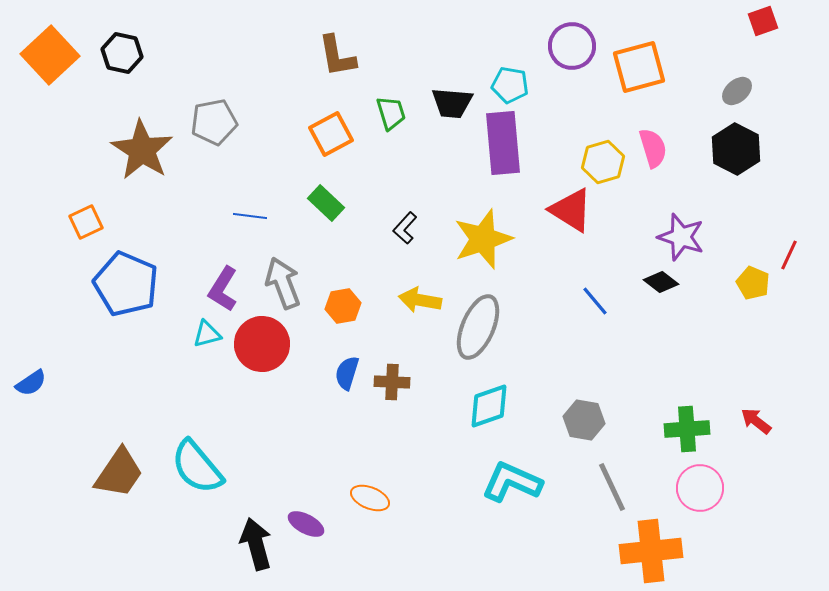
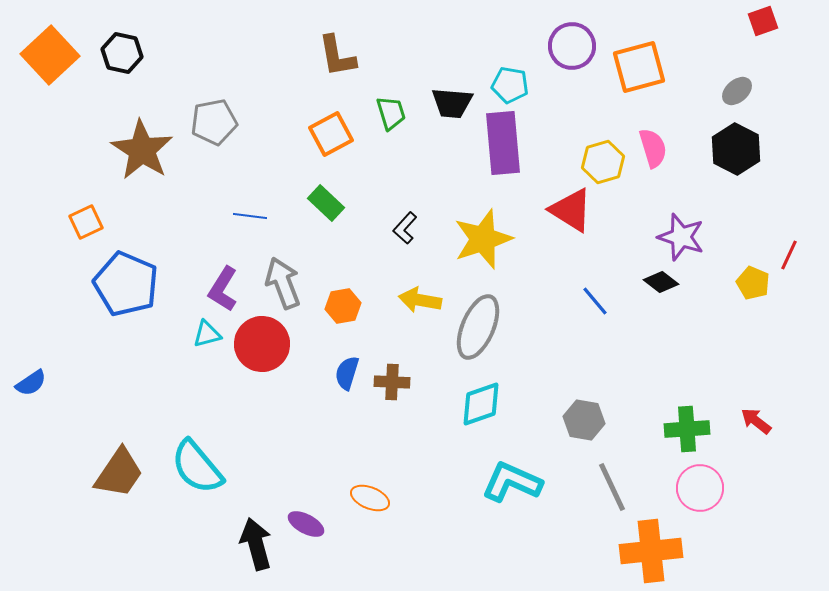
cyan diamond at (489, 406): moved 8 px left, 2 px up
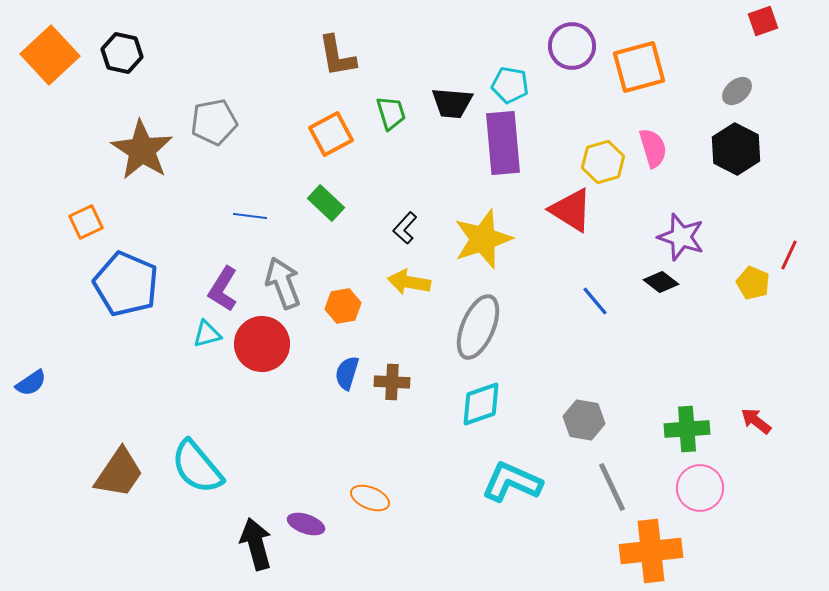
yellow arrow at (420, 300): moved 11 px left, 18 px up
purple ellipse at (306, 524): rotated 9 degrees counterclockwise
